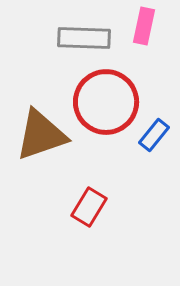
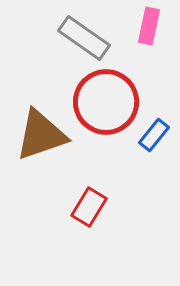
pink rectangle: moved 5 px right
gray rectangle: rotated 33 degrees clockwise
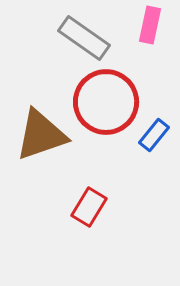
pink rectangle: moved 1 px right, 1 px up
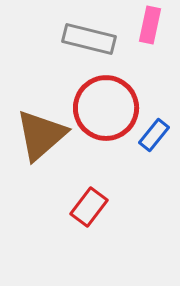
gray rectangle: moved 5 px right, 1 px down; rotated 21 degrees counterclockwise
red circle: moved 6 px down
brown triangle: rotated 22 degrees counterclockwise
red rectangle: rotated 6 degrees clockwise
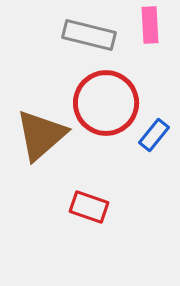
pink rectangle: rotated 15 degrees counterclockwise
gray rectangle: moved 4 px up
red circle: moved 5 px up
red rectangle: rotated 72 degrees clockwise
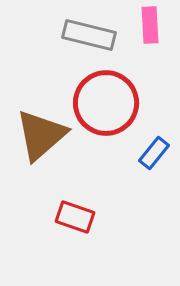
blue rectangle: moved 18 px down
red rectangle: moved 14 px left, 10 px down
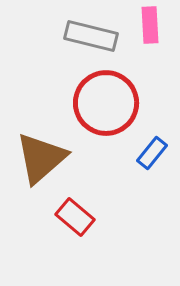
gray rectangle: moved 2 px right, 1 px down
brown triangle: moved 23 px down
blue rectangle: moved 2 px left
red rectangle: rotated 21 degrees clockwise
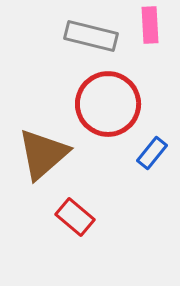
red circle: moved 2 px right, 1 px down
brown triangle: moved 2 px right, 4 px up
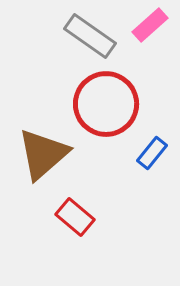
pink rectangle: rotated 51 degrees clockwise
gray rectangle: moved 1 px left; rotated 21 degrees clockwise
red circle: moved 2 px left
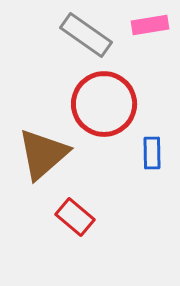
pink rectangle: rotated 33 degrees clockwise
gray rectangle: moved 4 px left, 1 px up
red circle: moved 2 px left
blue rectangle: rotated 40 degrees counterclockwise
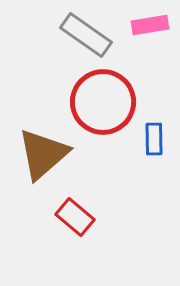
red circle: moved 1 px left, 2 px up
blue rectangle: moved 2 px right, 14 px up
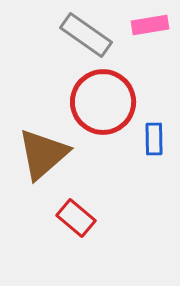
red rectangle: moved 1 px right, 1 px down
